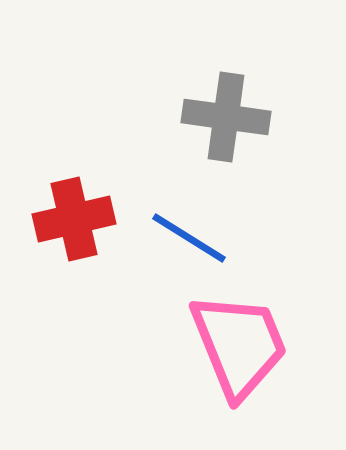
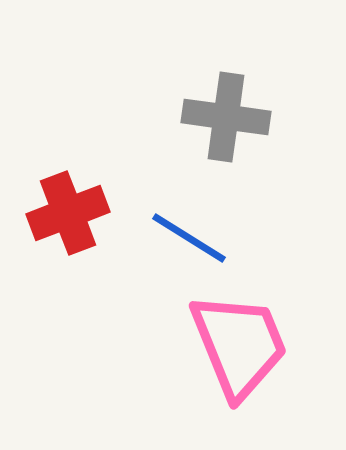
red cross: moved 6 px left, 6 px up; rotated 8 degrees counterclockwise
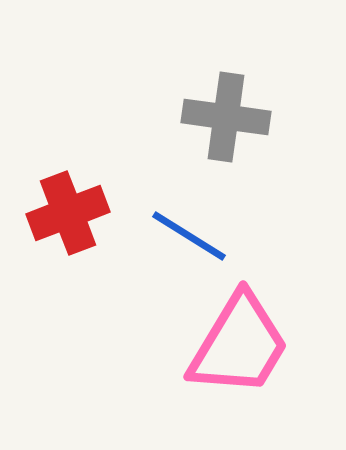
blue line: moved 2 px up
pink trapezoid: rotated 53 degrees clockwise
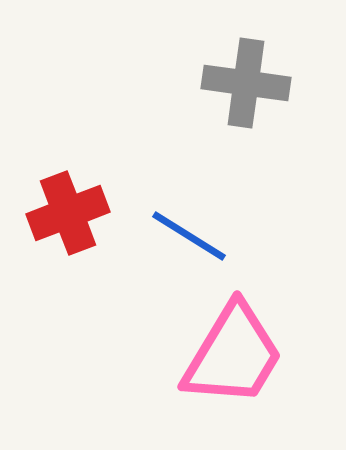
gray cross: moved 20 px right, 34 px up
pink trapezoid: moved 6 px left, 10 px down
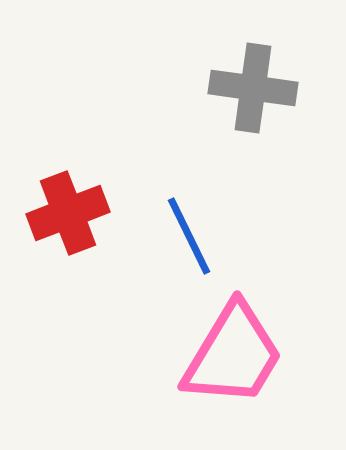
gray cross: moved 7 px right, 5 px down
blue line: rotated 32 degrees clockwise
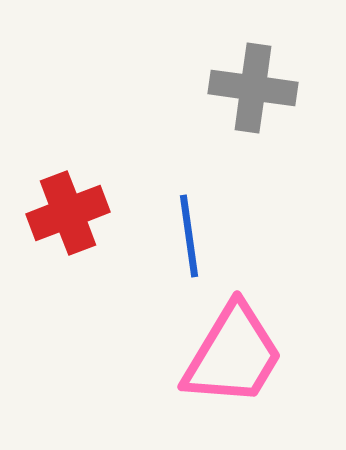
blue line: rotated 18 degrees clockwise
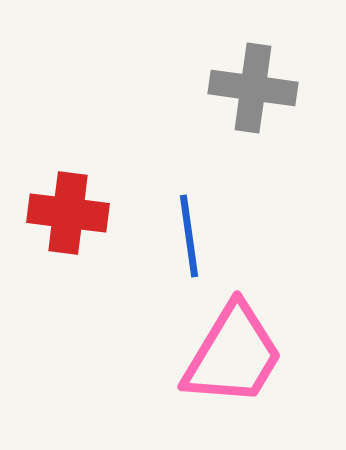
red cross: rotated 28 degrees clockwise
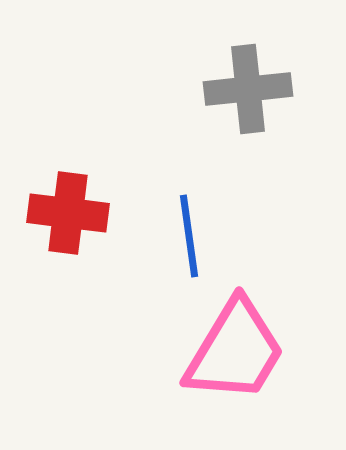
gray cross: moved 5 px left, 1 px down; rotated 14 degrees counterclockwise
pink trapezoid: moved 2 px right, 4 px up
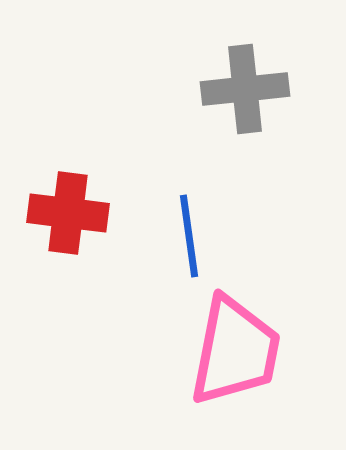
gray cross: moved 3 px left
pink trapezoid: rotated 20 degrees counterclockwise
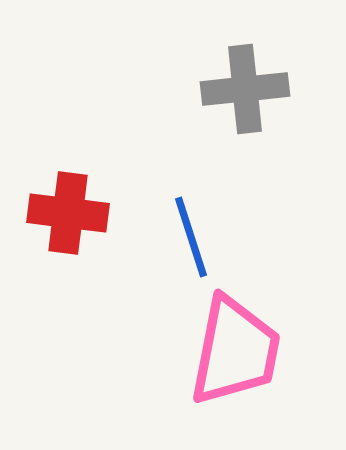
blue line: moved 2 px right, 1 px down; rotated 10 degrees counterclockwise
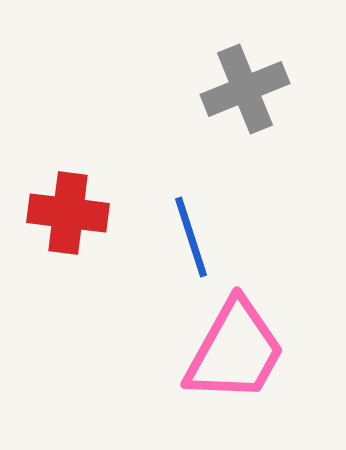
gray cross: rotated 16 degrees counterclockwise
pink trapezoid: rotated 18 degrees clockwise
